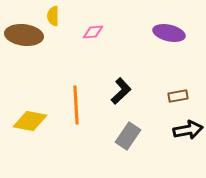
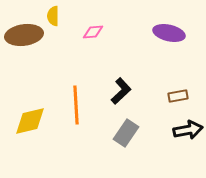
brown ellipse: rotated 15 degrees counterclockwise
yellow diamond: rotated 24 degrees counterclockwise
gray rectangle: moved 2 px left, 3 px up
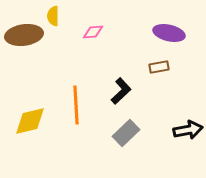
brown rectangle: moved 19 px left, 29 px up
gray rectangle: rotated 12 degrees clockwise
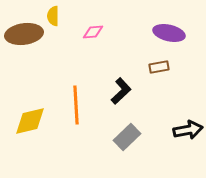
brown ellipse: moved 1 px up
gray rectangle: moved 1 px right, 4 px down
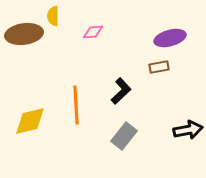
purple ellipse: moved 1 px right, 5 px down; rotated 28 degrees counterclockwise
gray rectangle: moved 3 px left, 1 px up; rotated 8 degrees counterclockwise
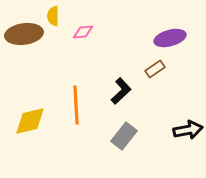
pink diamond: moved 10 px left
brown rectangle: moved 4 px left, 2 px down; rotated 24 degrees counterclockwise
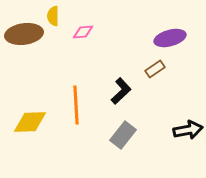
yellow diamond: moved 1 px down; rotated 12 degrees clockwise
gray rectangle: moved 1 px left, 1 px up
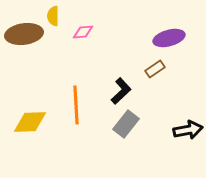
purple ellipse: moved 1 px left
gray rectangle: moved 3 px right, 11 px up
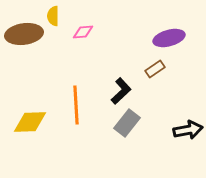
gray rectangle: moved 1 px right, 1 px up
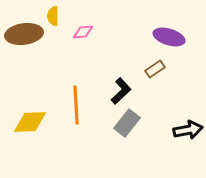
purple ellipse: moved 1 px up; rotated 32 degrees clockwise
